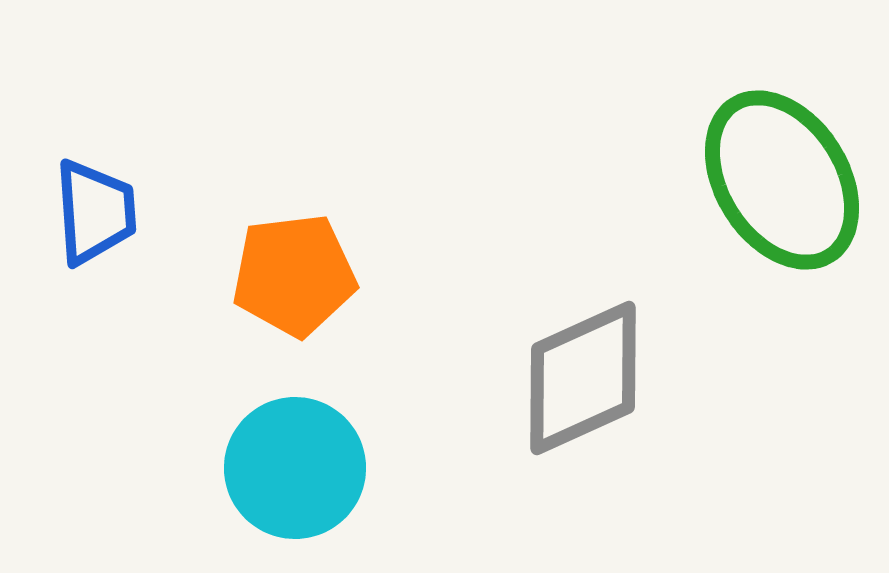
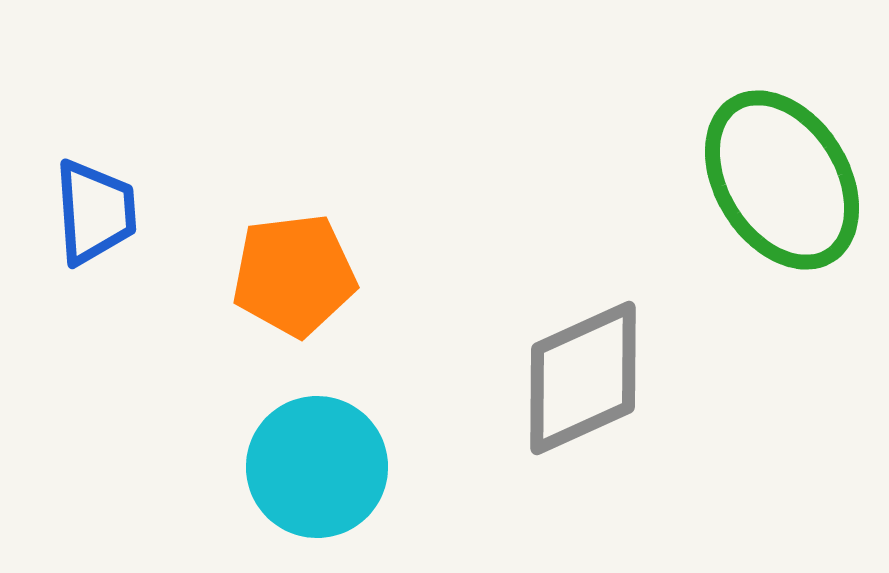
cyan circle: moved 22 px right, 1 px up
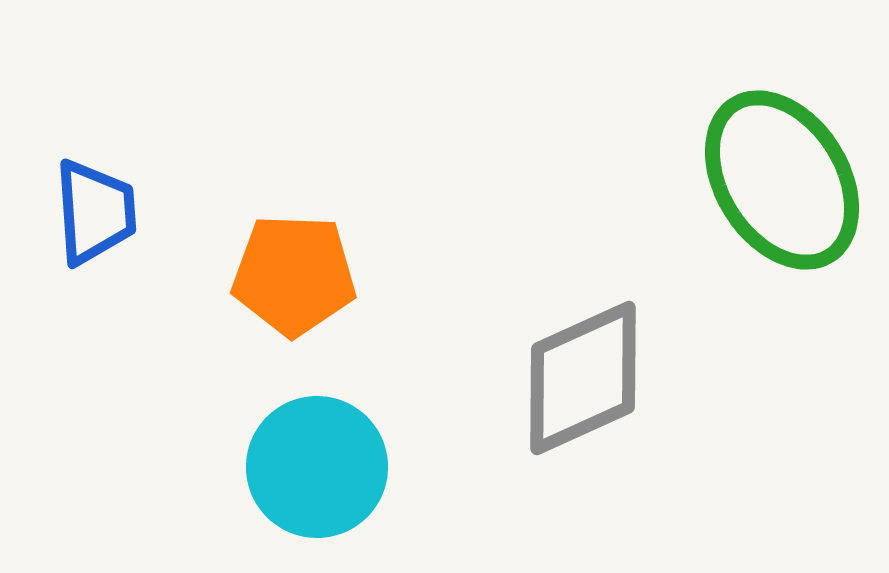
orange pentagon: rotated 9 degrees clockwise
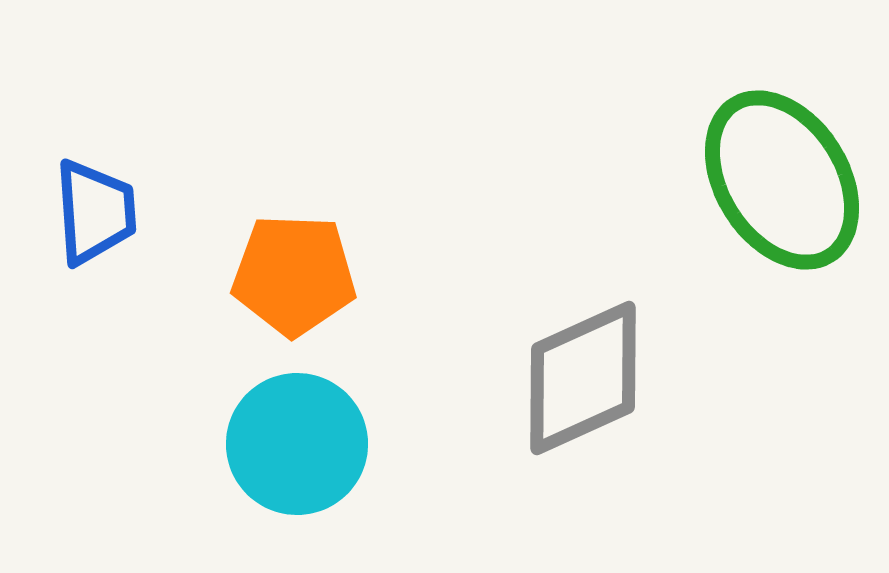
cyan circle: moved 20 px left, 23 px up
